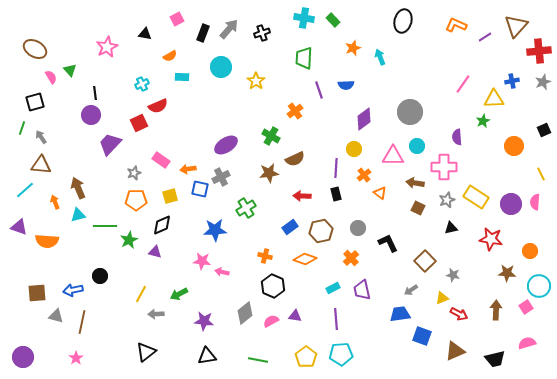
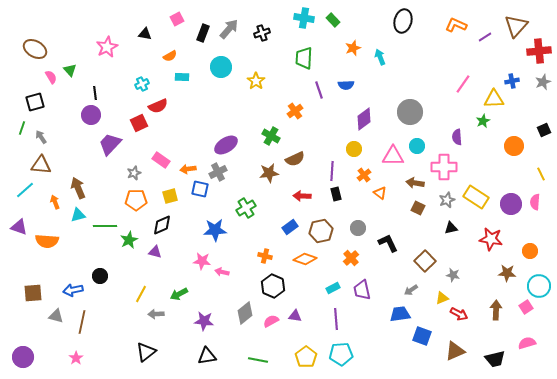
purple line at (336, 168): moved 4 px left, 3 px down
gray cross at (221, 177): moved 3 px left, 5 px up
brown square at (37, 293): moved 4 px left
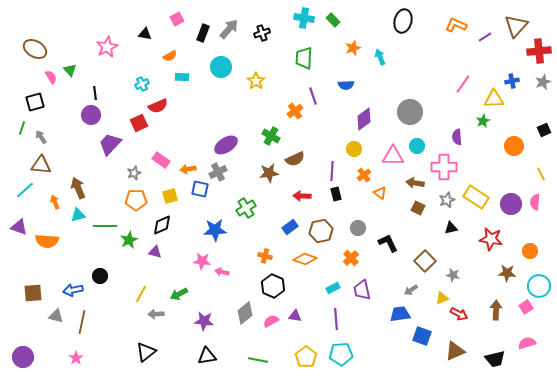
purple line at (319, 90): moved 6 px left, 6 px down
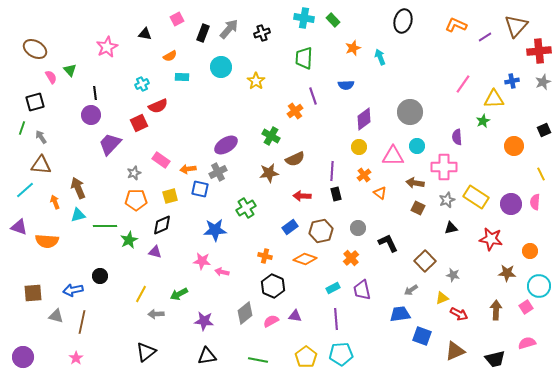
yellow circle at (354, 149): moved 5 px right, 2 px up
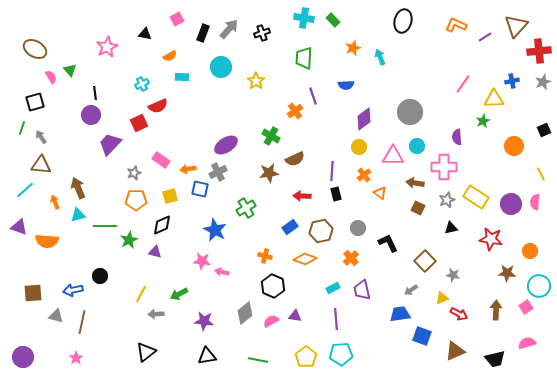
blue star at (215, 230): rotated 30 degrees clockwise
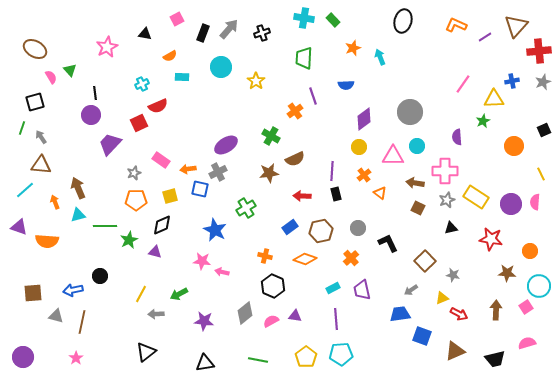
pink cross at (444, 167): moved 1 px right, 4 px down
black triangle at (207, 356): moved 2 px left, 7 px down
